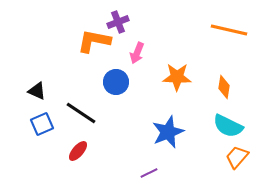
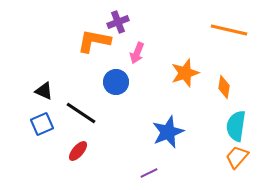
orange star: moved 8 px right, 4 px up; rotated 20 degrees counterclockwise
black triangle: moved 7 px right
cyan semicircle: moved 8 px right; rotated 72 degrees clockwise
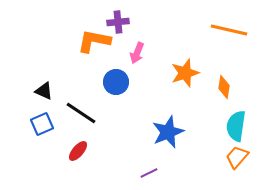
purple cross: rotated 15 degrees clockwise
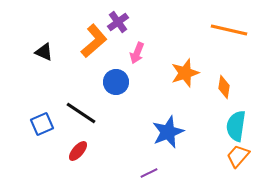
purple cross: rotated 30 degrees counterclockwise
orange L-shape: rotated 128 degrees clockwise
black triangle: moved 39 px up
orange trapezoid: moved 1 px right, 1 px up
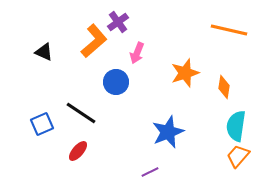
purple line: moved 1 px right, 1 px up
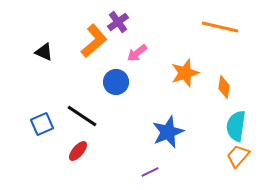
orange line: moved 9 px left, 3 px up
pink arrow: rotated 30 degrees clockwise
black line: moved 1 px right, 3 px down
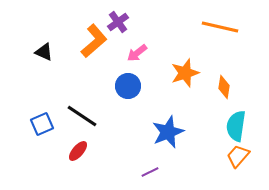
blue circle: moved 12 px right, 4 px down
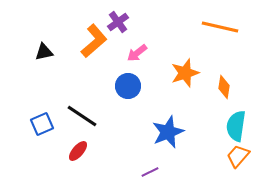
black triangle: rotated 36 degrees counterclockwise
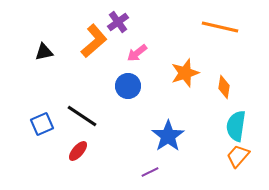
blue star: moved 4 px down; rotated 12 degrees counterclockwise
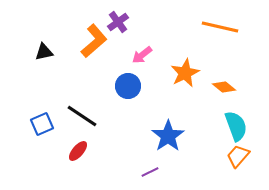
pink arrow: moved 5 px right, 2 px down
orange star: rotated 8 degrees counterclockwise
orange diamond: rotated 60 degrees counterclockwise
cyan semicircle: rotated 152 degrees clockwise
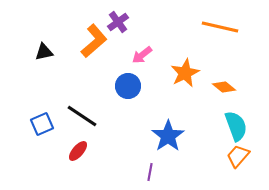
purple line: rotated 54 degrees counterclockwise
